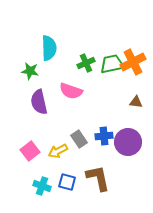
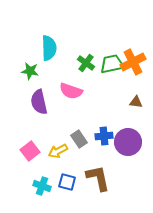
green cross: rotated 30 degrees counterclockwise
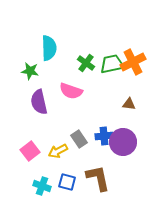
brown triangle: moved 7 px left, 2 px down
purple circle: moved 5 px left
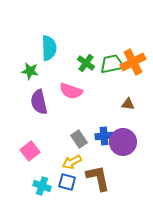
brown triangle: moved 1 px left
yellow arrow: moved 14 px right, 11 px down
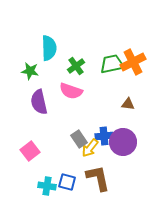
green cross: moved 10 px left, 3 px down; rotated 18 degrees clockwise
yellow arrow: moved 18 px right, 14 px up; rotated 24 degrees counterclockwise
cyan cross: moved 5 px right; rotated 12 degrees counterclockwise
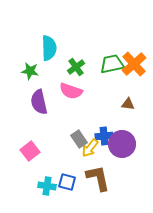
orange cross: moved 1 px right, 2 px down; rotated 15 degrees counterclockwise
green cross: moved 1 px down
purple circle: moved 1 px left, 2 px down
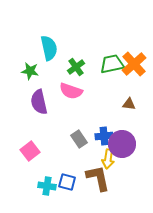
cyan semicircle: rotated 10 degrees counterclockwise
brown triangle: moved 1 px right
yellow arrow: moved 18 px right, 11 px down; rotated 30 degrees counterclockwise
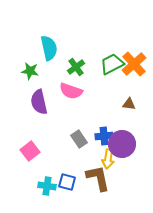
green trapezoid: rotated 15 degrees counterclockwise
